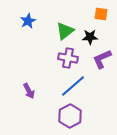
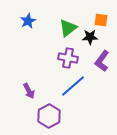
orange square: moved 6 px down
green triangle: moved 3 px right, 3 px up
purple L-shape: moved 2 px down; rotated 30 degrees counterclockwise
purple hexagon: moved 21 px left
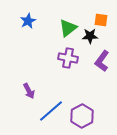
black star: moved 1 px up
blue line: moved 22 px left, 25 px down
purple hexagon: moved 33 px right
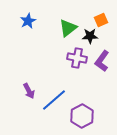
orange square: rotated 32 degrees counterclockwise
purple cross: moved 9 px right
blue line: moved 3 px right, 11 px up
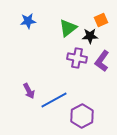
blue star: rotated 21 degrees clockwise
blue line: rotated 12 degrees clockwise
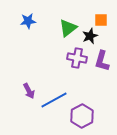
orange square: rotated 24 degrees clockwise
black star: rotated 21 degrees counterclockwise
purple L-shape: rotated 20 degrees counterclockwise
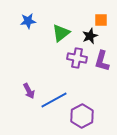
green triangle: moved 7 px left, 5 px down
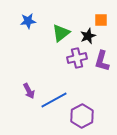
black star: moved 2 px left
purple cross: rotated 24 degrees counterclockwise
